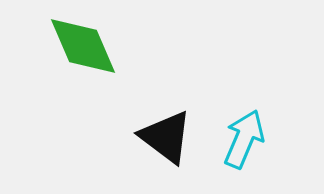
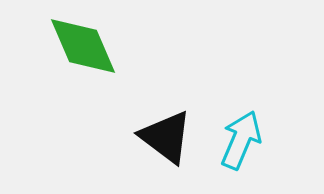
cyan arrow: moved 3 px left, 1 px down
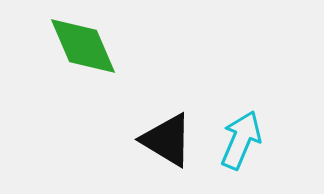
black triangle: moved 1 px right, 3 px down; rotated 6 degrees counterclockwise
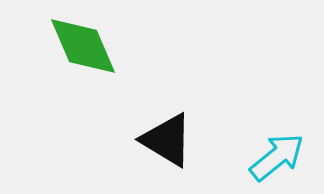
cyan arrow: moved 36 px right, 17 px down; rotated 28 degrees clockwise
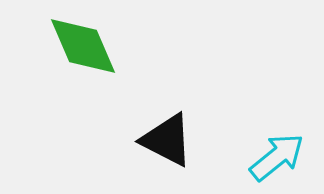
black triangle: rotated 4 degrees counterclockwise
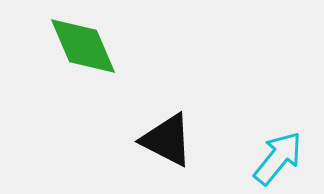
cyan arrow: moved 1 px right, 1 px down; rotated 12 degrees counterclockwise
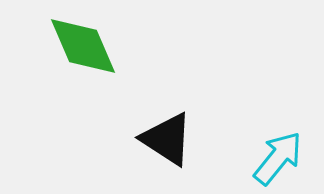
black triangle: moved 1 px up; rotated 6 degrees clockwise
